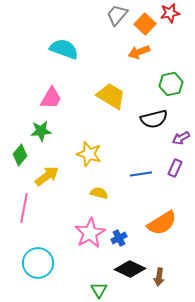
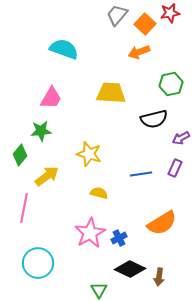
yellow trapezoid: moved 3 px up; rotated 28 degrees counterclockwise
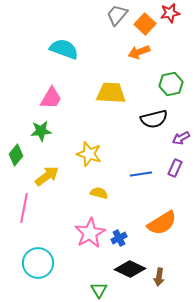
green diamond: moved 4 px left
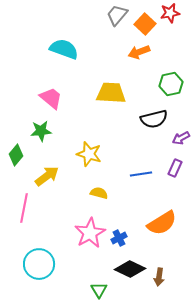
pink trapezoid: rotated 80 degrees counterclockwise
cyan circle: moved 1 px right, 1 px down
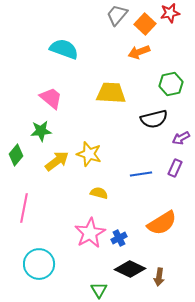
yellow arrow: moved 10 px right, 15 px up
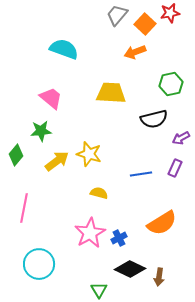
orange arrow: moved 4 px left
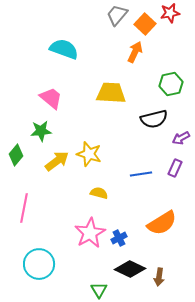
orange arrow: rotated 135 degrees clockwise
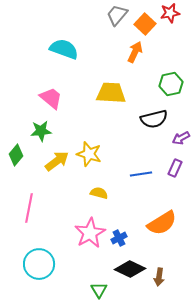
pink line: moved 5 px right
